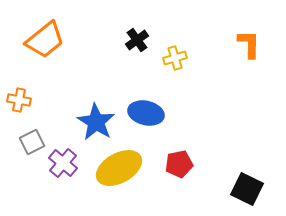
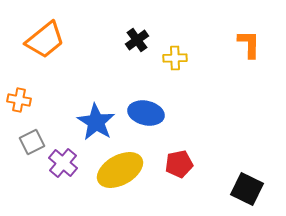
yellow cross: rotated 15 degrees clockwise
yellow ellipse: moved 1 px right, 2 px down
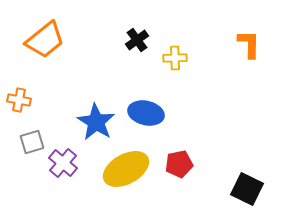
gray square: rotated 10 degrees clockwise
yellow ellipse: moved 6 px right, 1 px up
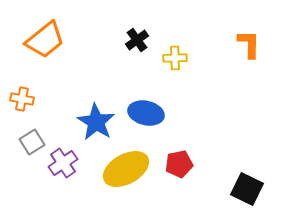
orange cross: moved 3 px right, 1 px up
gray square: rotated 15 degrees counterclockwise
purple cross: rotated 16 degrees clockwise
